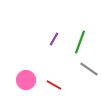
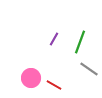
pink circle: moved 5 px right, 2 px up
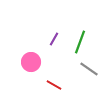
pink circle: moved 16 px up
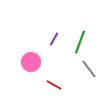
gray line: rotated 18 degrees clockwise
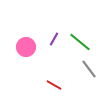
green line: rotated 70 degrees counterclockwise
pink circle: moved 5 px left, 15 px up
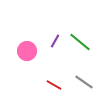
purple line: moved 1 px right, 2 px down
pink circle: moved 1 px right, 4 px down
gray line: moved 5 px left, 13 px down; rotated 18 degrees counterclockwise
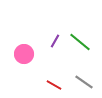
pink circle: moved 3 px left, 3 px down
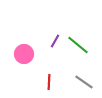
green line: moved 2 px left, 3 px down
red line: moved 5 px left, 3 px up; rotated 63 degrees clockwise
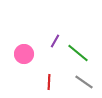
green line: moved 8 px down
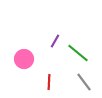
pink circle: moved 5 px down
gray line: rotated 18 degrees clockwise
